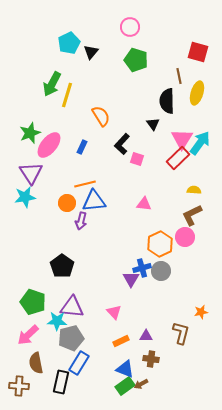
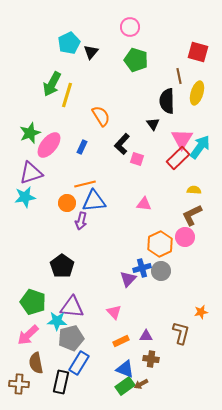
cyan arrow at (200, 143): moved 4 px down
purple triangle at (31, 173): rotated 45 degrees clockwise
purple triangle at (131, 279): moved 3 px left; rotated 12 degrees clockwise
brown cross at (19, 386): moved 2 px up
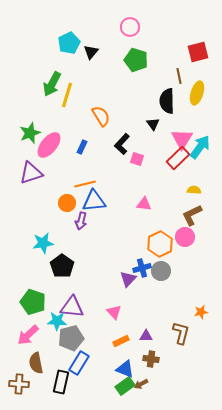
red square at (198, 52): rotated 30 degrees counterclockwise
cyan star at (25, 197): moved 18 px right, 46 px down
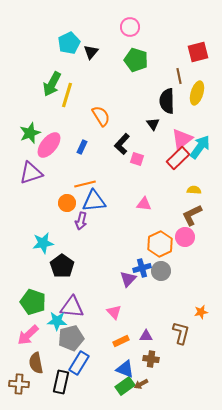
pink triangle at (182, 139): rotated 20 degrees clockwise
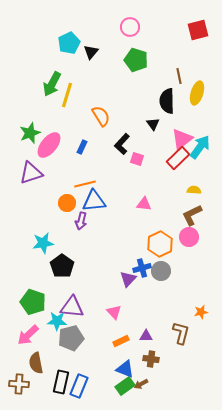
red square at (198, 52): moved 22 px up
pink circle at (185, 237): moved 4 px right
blue rectangle at (79, 363): moved 23 px down; rotated 10 degrees counterclockwise
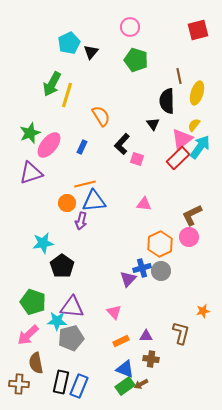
yellow semicircle at (194, 190): moved 65 px up; rotated 56 degrees counterclockwise
orange star at (201, 312): moved 2 px right, 1 px up
